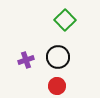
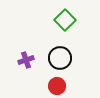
black circle: moved 2 px right, 1 px down
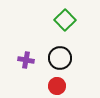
purple cross: rotated 28 degrees clockwise
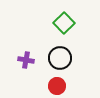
green square: moved 1 px left, 3 px down
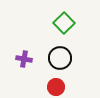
purple cross: moved 2 px left, 1 px up
red circle: moved 1 px left, 1 px down
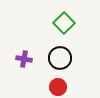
red circle: moved 2 px right
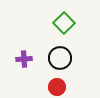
purple cross: rotated 14 degrees counterclockwise
red circle: moved 1 px left
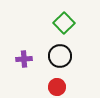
black circle: moved 2 px up
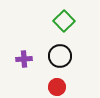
green square: moved 2 px up
